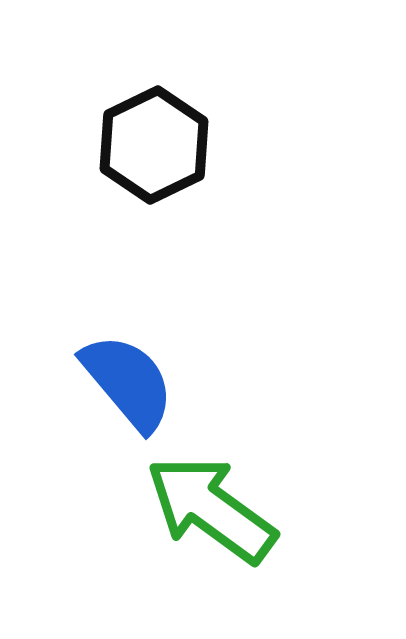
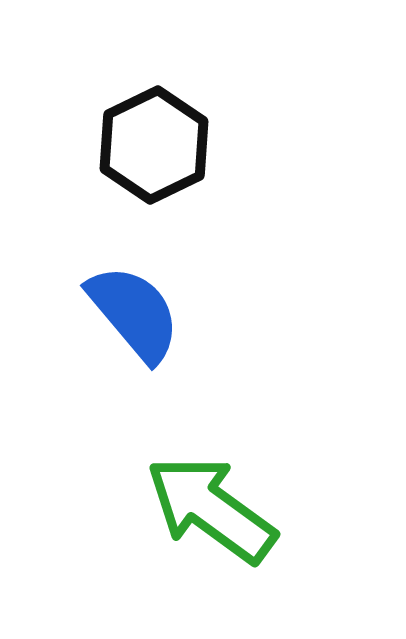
blue semicircle: moved 6 px right, 69 px up
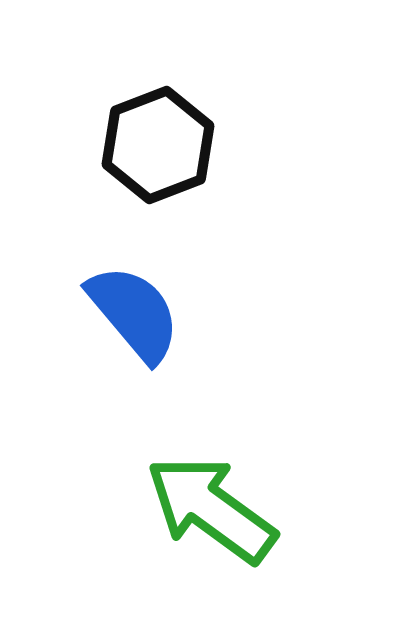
black hexagon: moved 4 px right; rotated 5 degrees clockwise
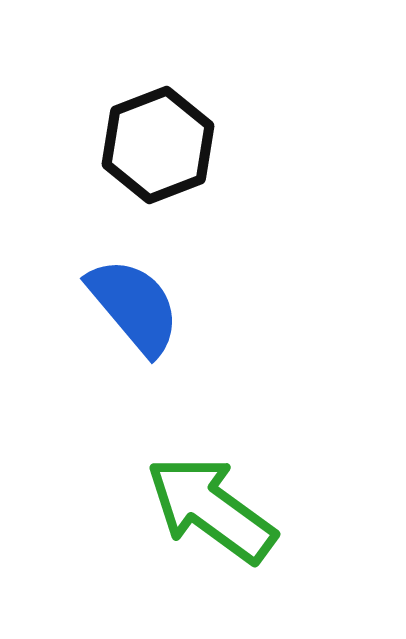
blue semicircle: moved 7 px up
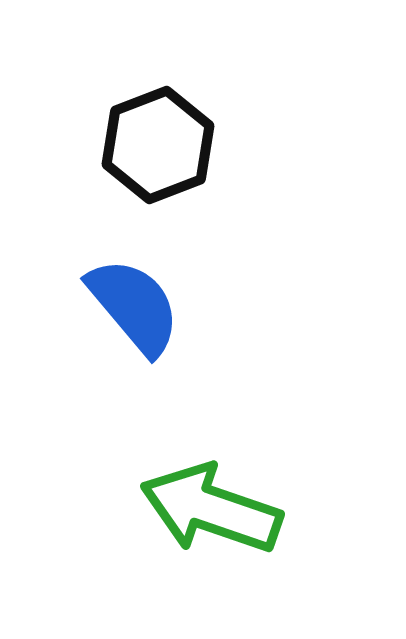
green arrow: rotated 17 degrees counterclockwise
